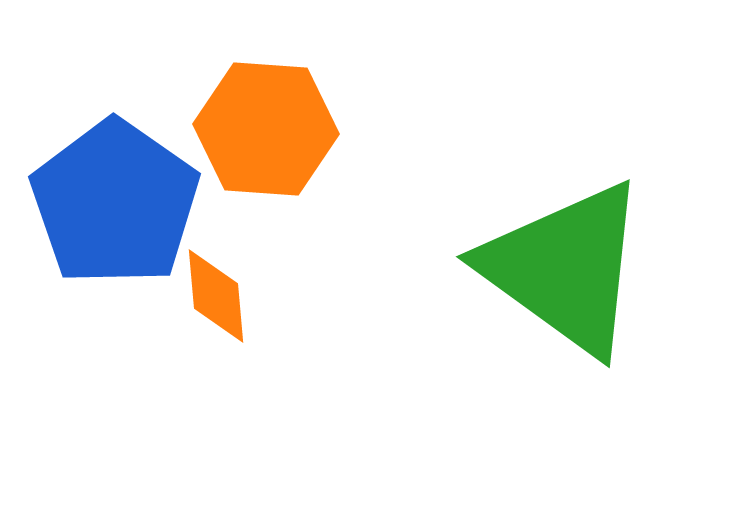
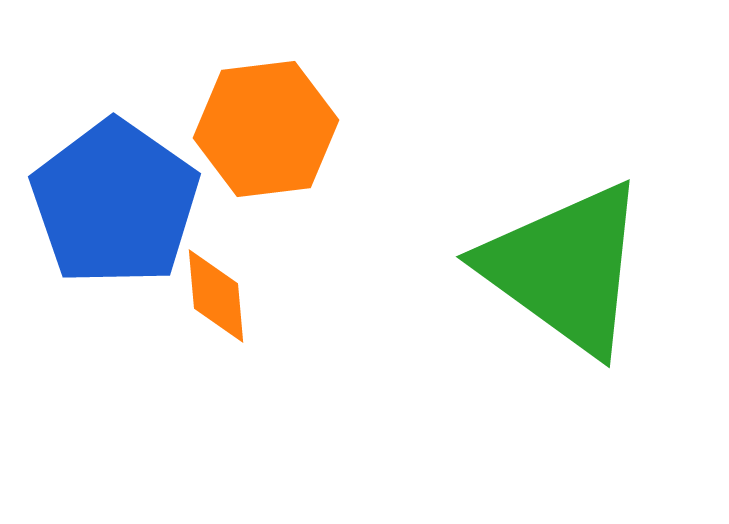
orange hexagon: rotated 11 degrees counterclockwise
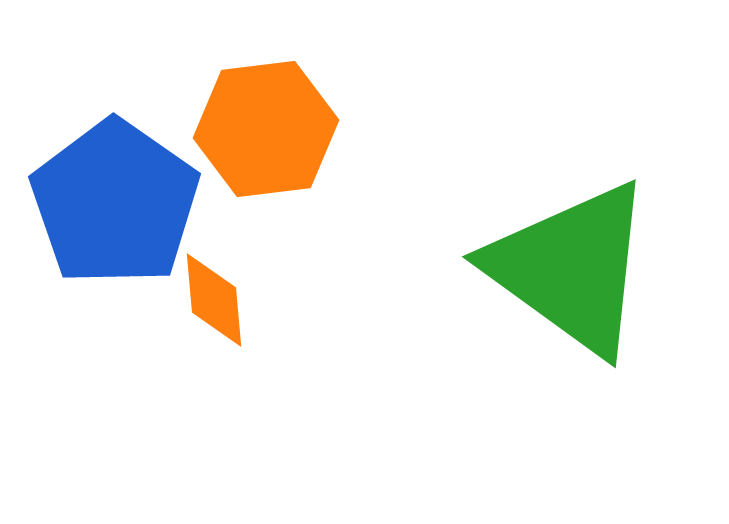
green triangle: moved 6 px right
orange diamond: moved 2 px left, 4 px down
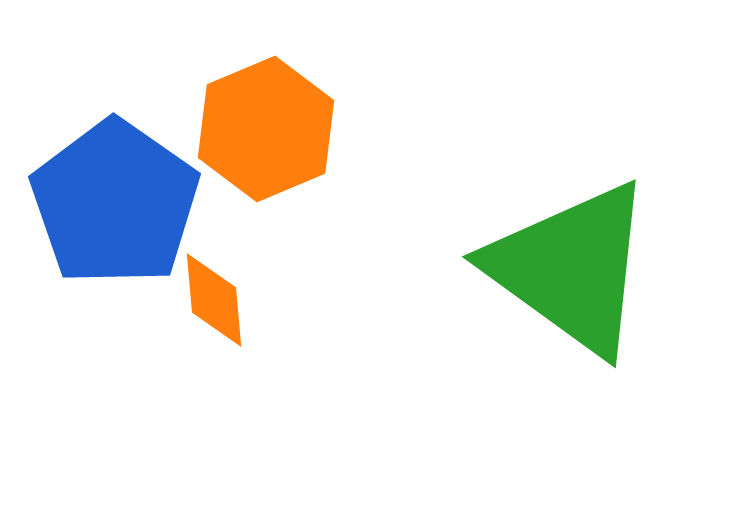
orange hexagon: rotated 16 degrees counterclockwise
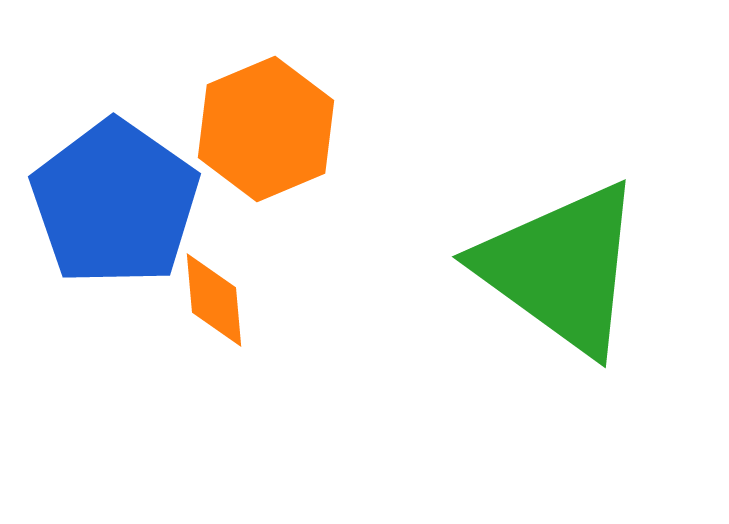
green triangle: moved 10 px left
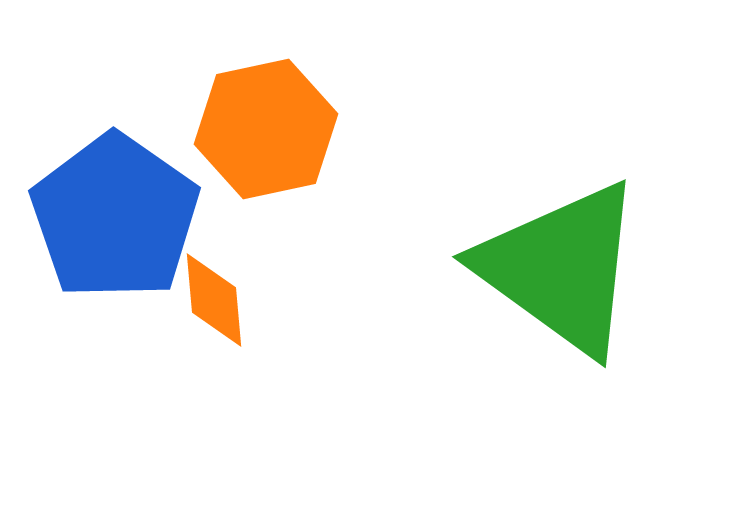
orange hexagon: rotated 11 degrees clockwise
blue pentagon: moved 14 px down
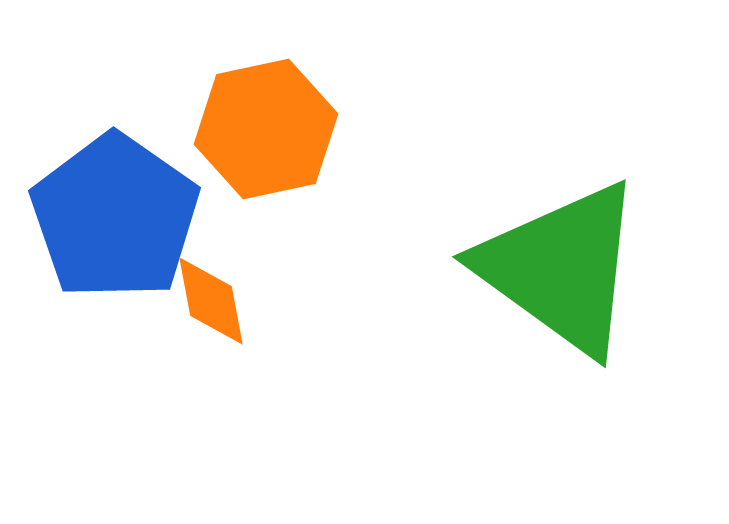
orange diamond: moved 3 px left, 1 px down; rotated 6 degrees counterclockwise
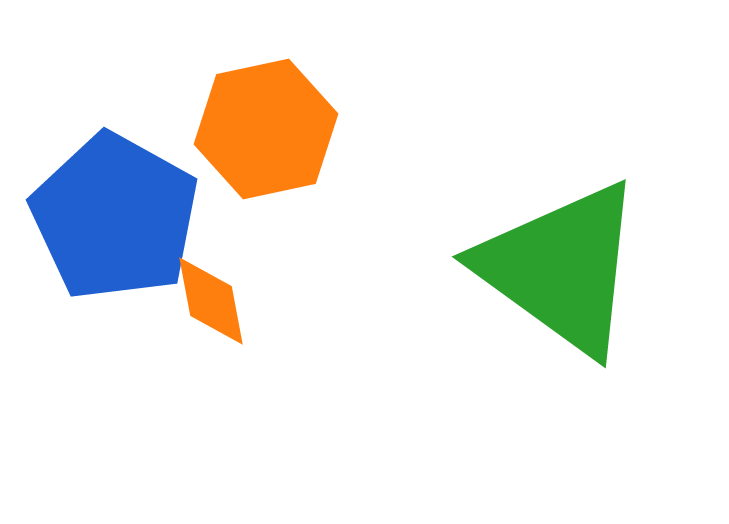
blue pentagon: rotated 6 degrees counterclockwise
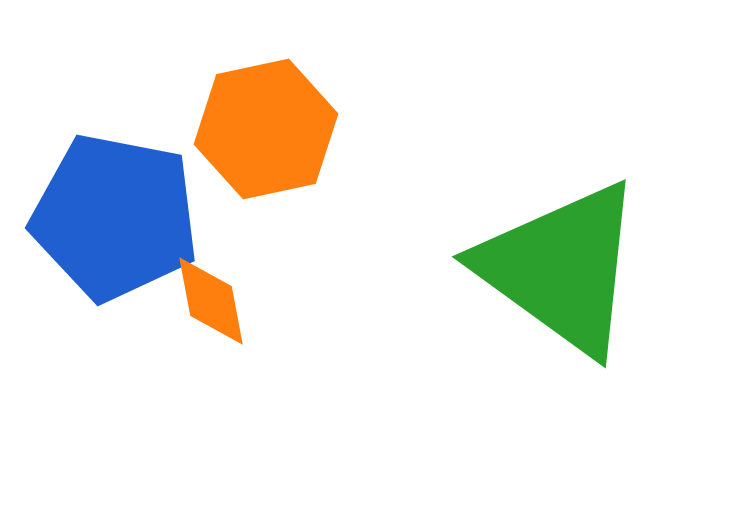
blue pentagon: rotated 18 degrees counterclockwise
